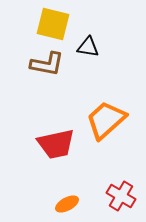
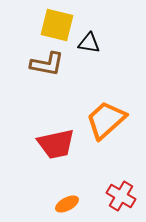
yellow square: moved 4 px right, 1 px down
black triangle: moved 1 px right, 4 px up
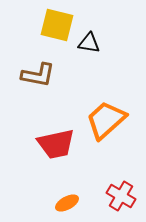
brown L-shape: moved 9 px left, 11 px down
orange ellipse: moved 1 px up
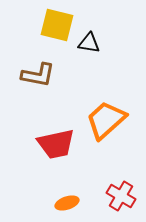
orange ellipse: rotated 10 degrees clockwise
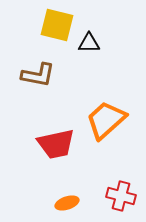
black triangle: rotated 10 degrees counterclockwise
red cross: rotated 16 degrees counterclockwise
